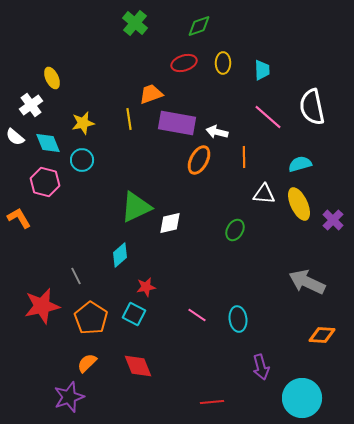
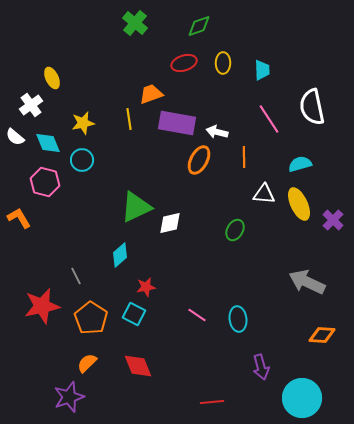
pink line at (268, 117): moved 1 px right, 2 px down; rotated 16 degrees clockwise
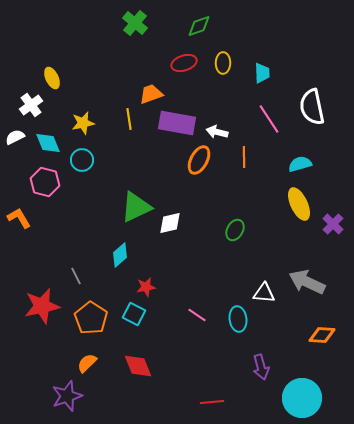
cyan trapezoid at (262, 70): moved 3 px down
white semicircle at (15, 137): rotated 114 degrees clockwise
white triangle at (264, 194): moved 99 px down
purple cross at (333, 220): moved 4 px down
purple star at (69, 397): moved 2 px left, 1 px up
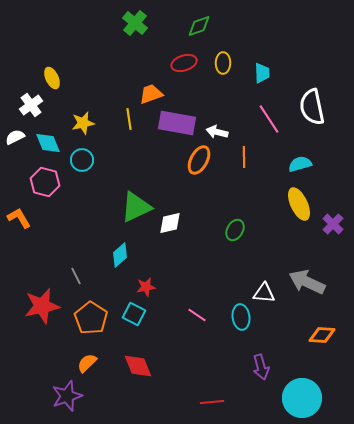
cyan ellipse at (238, 319): moved 3 px right, 2 px up
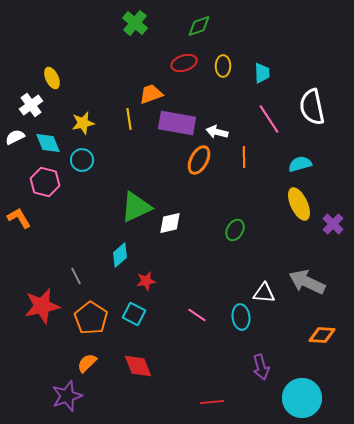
yellow ellipse at (223, 63): moved 3 px down
red star at (146, 287): moved 6 px up
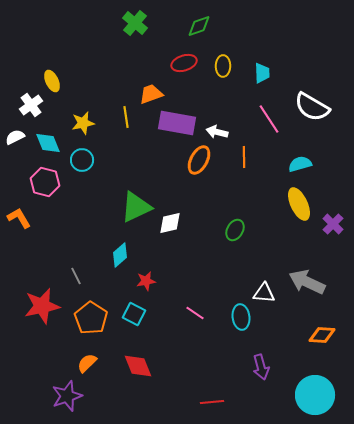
yellow ellipse at (52, 78): moved 3 px down
white semicircle at (312, 107): rotated 48 degrees counterclockwise
yellow line at (129, 119): moved 3 px left, 2 px up
pink line at (197, 315): moved 2 px left, 2 px up
cyan circle at (302, 398): moved 13 px right, 3 px up
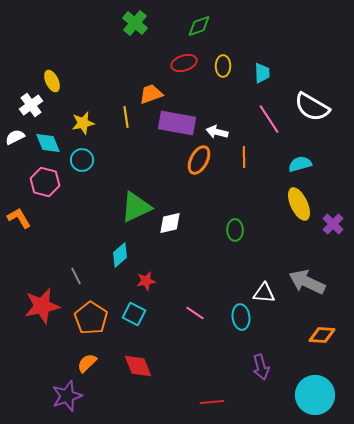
green ellipse at (235, 230): rotated 30 degrees counterclockwise
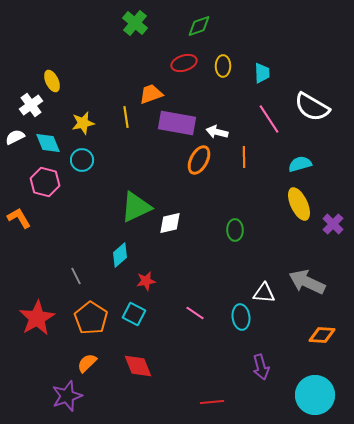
red star at (42, 306): moved 5 px left, 12 px down; rotated 18 degrees counterclockwise
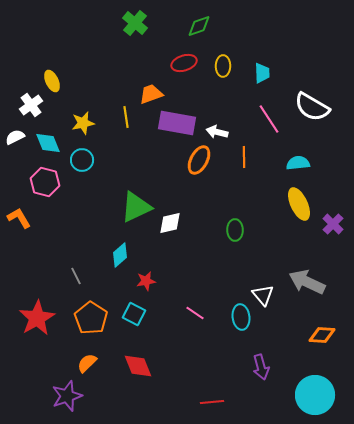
cyan semicircle at (300, 164): moved 2 px left, 1 px up; rotated 10 degrees clockwise
white triangle at (264, 293): moved 1 px left, 2 px down; rotated 45 degrees clockwise
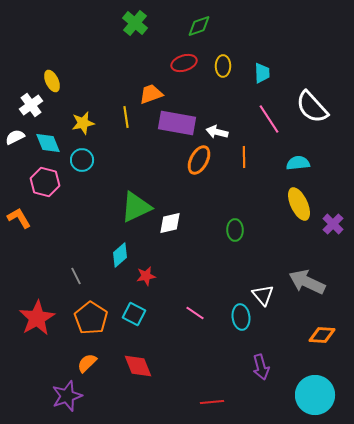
white semicircle at (312, 107): rotated 18 degrees clockwise
red star at (146, 281): moved 5 px up
